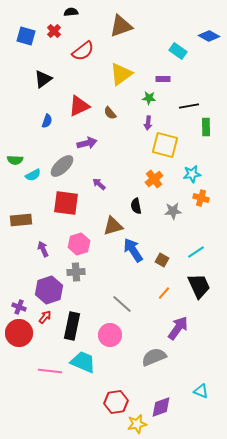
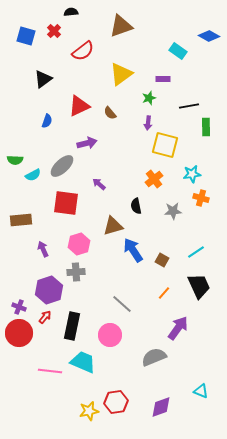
green star at (149, 98): rotated 24 degrees counterclockwise
yellow star at (137, 424): moved 48 px left, 13 px up
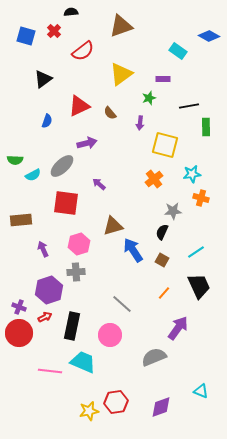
purple arrow at (148, 123): moved 8 px left
black semicircle at (136, 206): moved 26 px right, 26 px down; rotated 35 degrees clockwise
red arrow at (45, 317): rotated 24 degrees clockwise
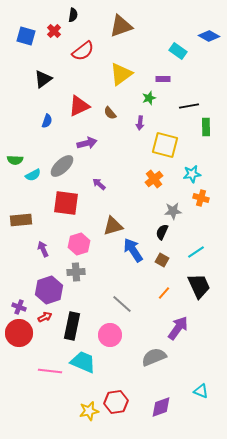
black semicircle at (71, 12): moved 2 px right, 3 px down; rotated 104 degrees clockwise
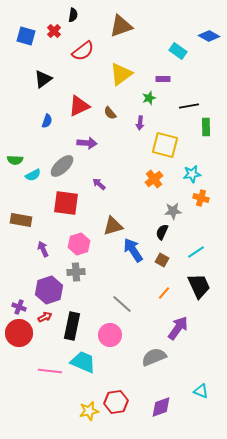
purple arrow at (87, 143): rotated 18 degrees clockwise
brown rectangle at (21, 220): rotated 15 degrees clockwise
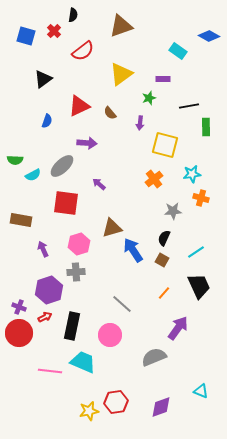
brown triangle at (113, 226): moved 1 px left, 2 px down
black semicircle at (162, 232): moved 2 px right, 6 px down
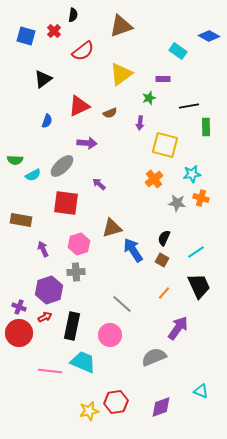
brown semicircle at (110, 113): rotated 72 degrees counterclockwise
gray star at (173, 211): moved 4 px right, 8 px up; rotated 12 degrees clockwise
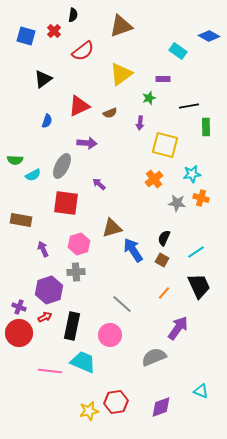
gray ellipse at (62, 166): rotated 20 degrees counterclockwise
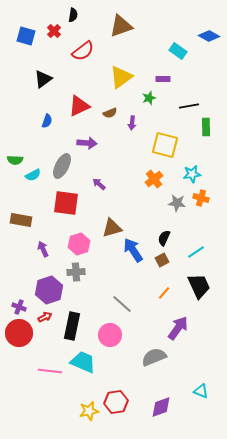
yellow triangle at (121, 74): moved 3 px down
purple arrow at (140, 123): moved 8 px left
brown square at (162, 260): rotated 32 degrees clockwise
